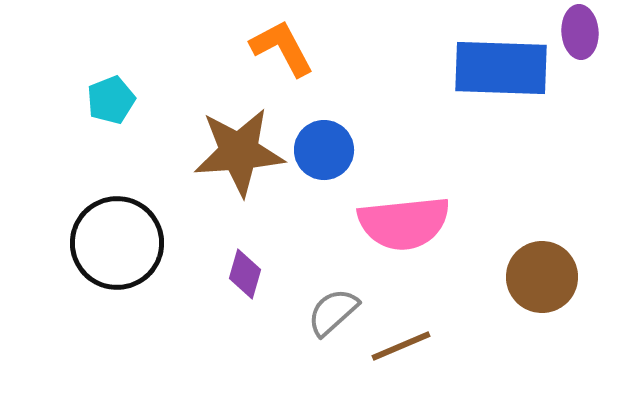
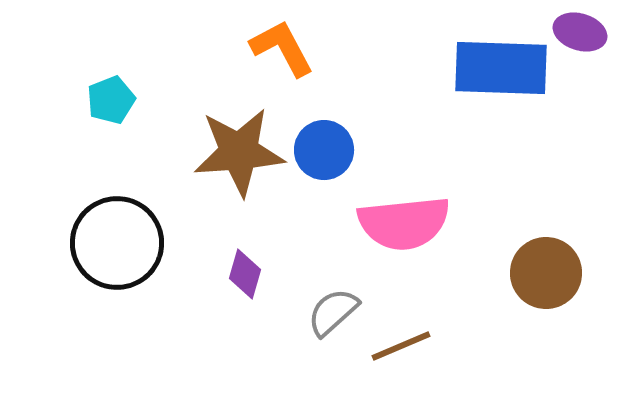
purple ellipse: rotated 69 degrees counterclockwise
brown circle: moved 4 px right, 4 px up
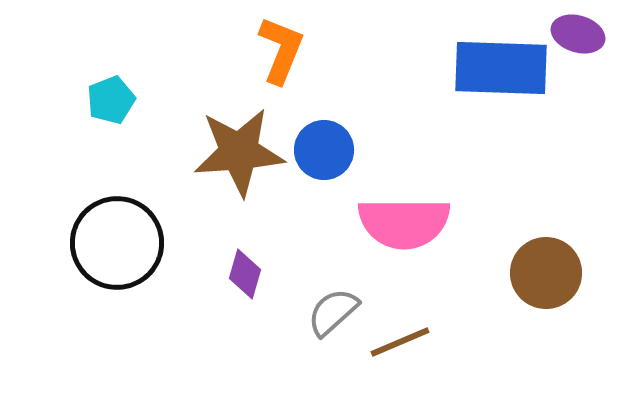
purple ellipse: moved 2 px left, 2 px down
orange L-shape: moved 1 px left, 2 px down; rotated 50 degrees clockwise
pink semicircle: rotated 6 degrees clockwise
brown line: moved 1 px left, 4 px up
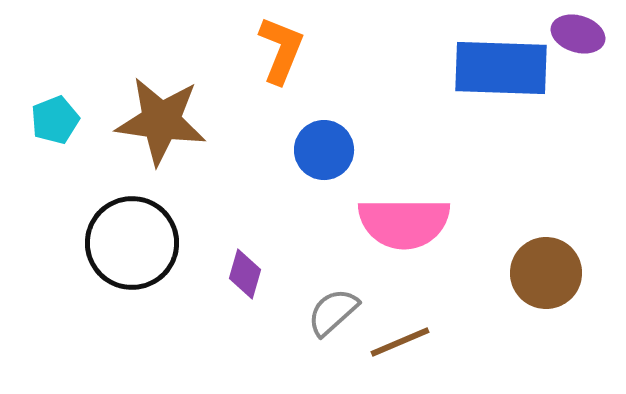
cyan pentagon: moved 56 px left, 20 px down
brown star: moved 78 px left, 31 px up; rotated 12 degrees clockwise
black circle: moved 15 px right
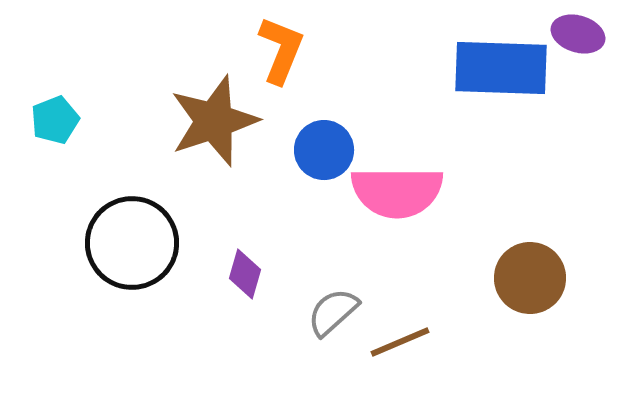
brown star: moved 53 px right; rotated 26 degrees counterclockwise
pink semicircle: moved 7 px left, 31 px up
brown circle: moved 16 px left, 5 px down
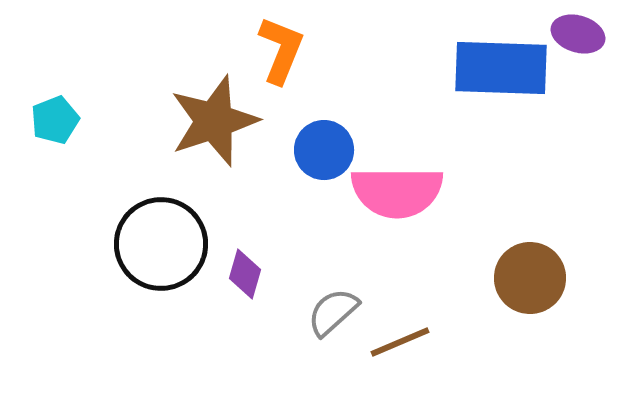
black circle: moved 29 px right, 1 px down
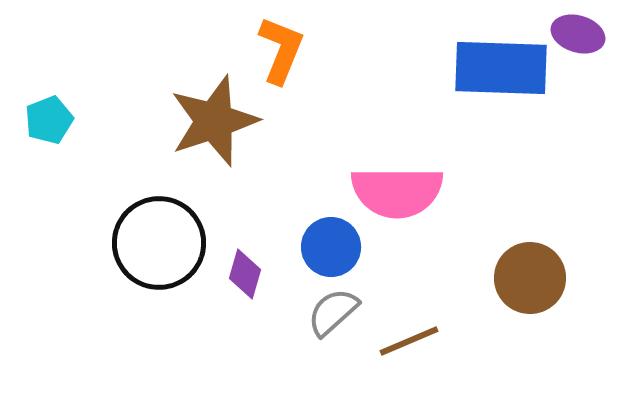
cyan pentagon: moved 6 px left
blue circle: moved 7 px right, 97 px down
black circle: moved 2 px left, 1 px up
brown line: moved 9 px right, 1 px up
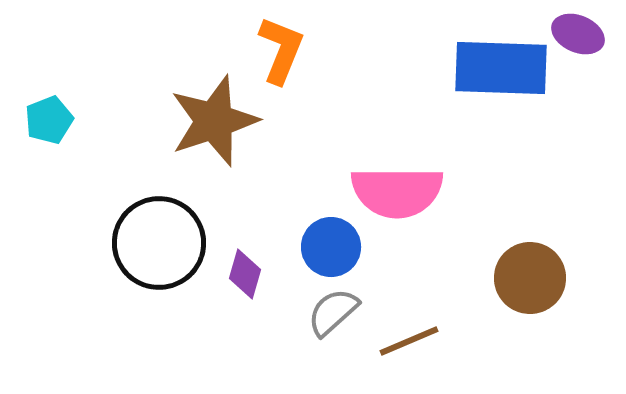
purple ellipse: rotated 6 degrees clockwise
